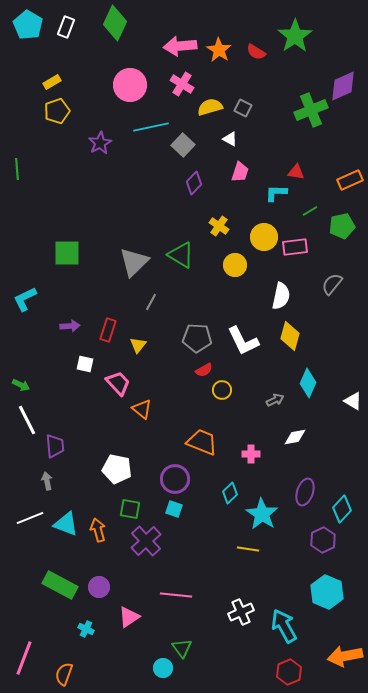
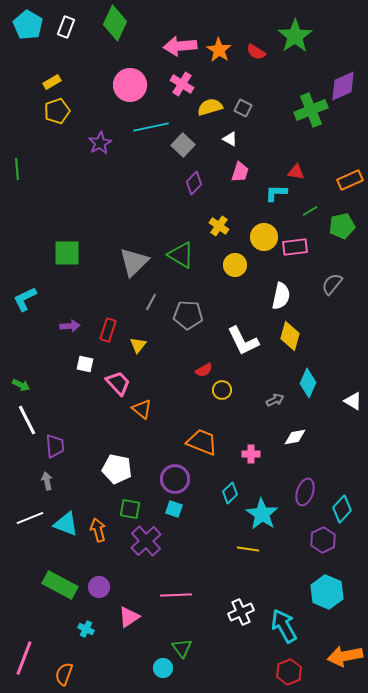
gray pentagon at (197, 338): moved 9 px left, 23 px up
pink line at (176, 595): rotated 8 degrees counterclockwise
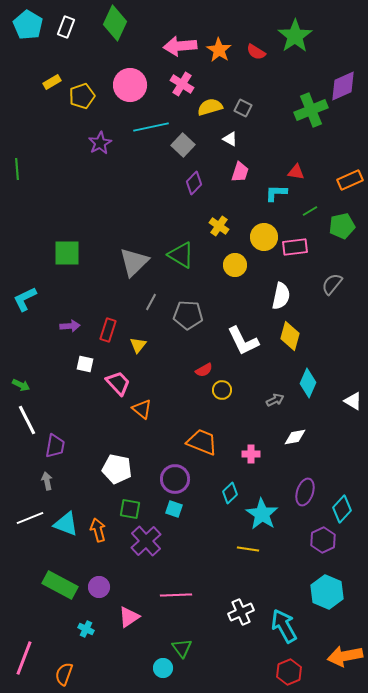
yellow pentagon at (57, 111): moved 25 px right, 15 px up
purple trapezoid at (55, 446): rotated 15 degrees clockwise
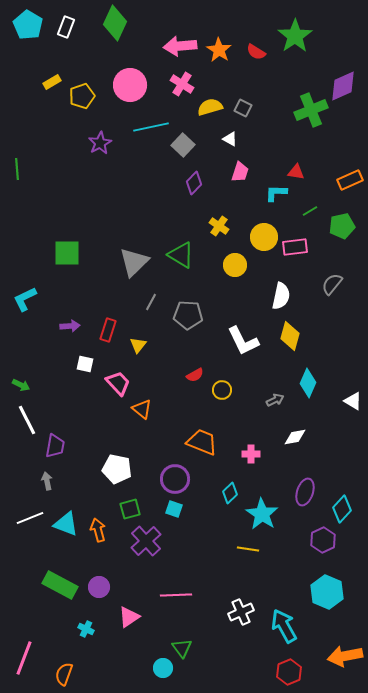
red semicircle at (204, 370): moved 9 px left, 5 px down
green square at (130, 509): rotated 25 degrees counterclockwise
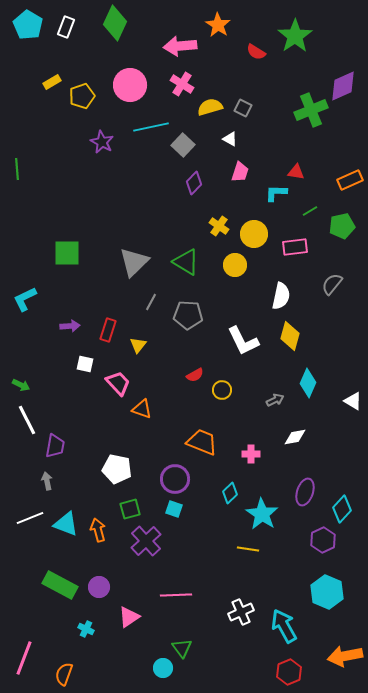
orange star at (219, 50): moved 1 px left, 25 px up
purple star at (100, 143): moved 2 px right, 1 px up; rotated 15 degrees counterclockwise
yellow circle at (264, 237): moved 10 px left, 3 px up
green triangle at (181, 255): moved 5 px right, 7 px down
orange triangle at (142, 409): rotated 20 degrees counterclockwise
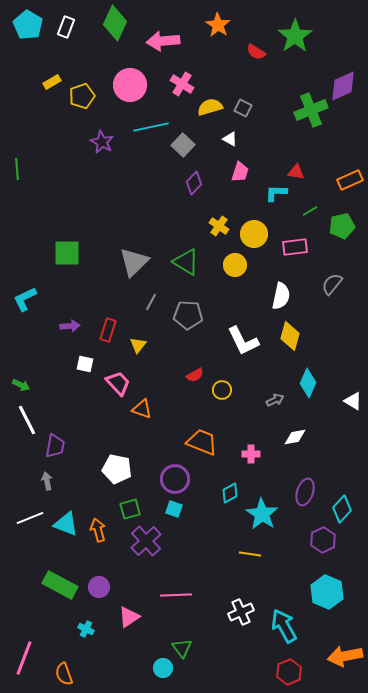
pink arrow at (180, 46): moved 17 px left, 5 px up
cyan diamond at (230, 493): rotated 15 degrees clockwise
yellow line at (248, 549): moved 2 px right, 5 px down
orange semicircle at (64, 674): rotated 40 degrees counterclockwise
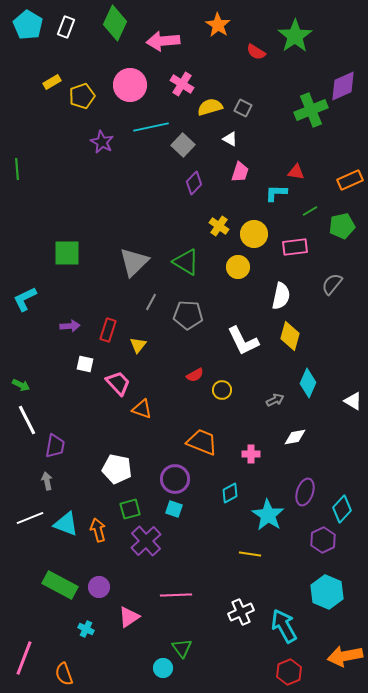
yellow circle at (235, 265): moved 3 px right, 2 px down
cyan star at (262, 514): moved 6 px right, 1 px down
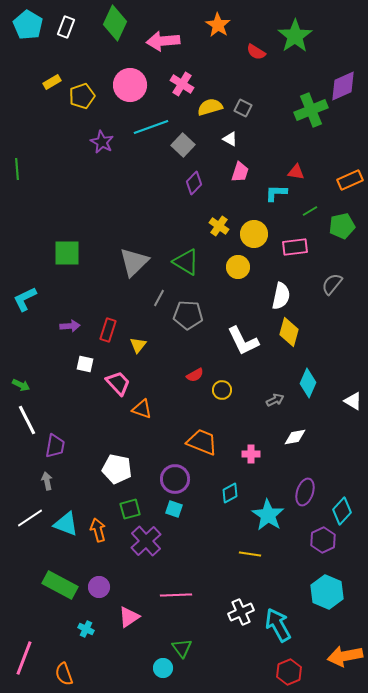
cyan line at (151, 127): rotated 8 degrees counterclockwise
gray line at (151, 302): moved 8 px right, 4 px up
yellow diamond at (290, 336): moved 1 px left, 4 px up
cyan diamond at (342, 509): moved 2 px down
white line at (30, 518): rotated 12 degrees counterclockwise
cyan arrow at (284, 626): moved 6 px left, 1 px up
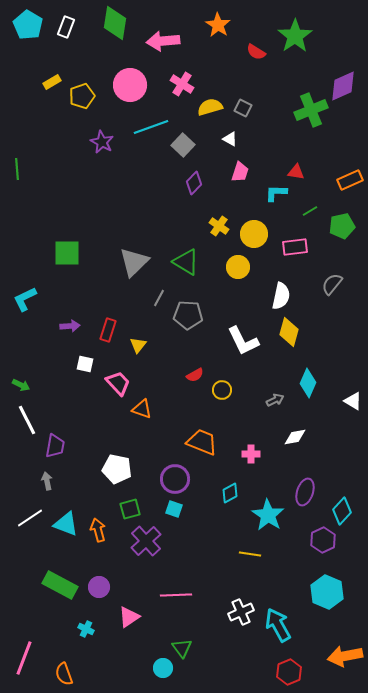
green diamond at (115, 23): rotated 16 degrees counterclockwise
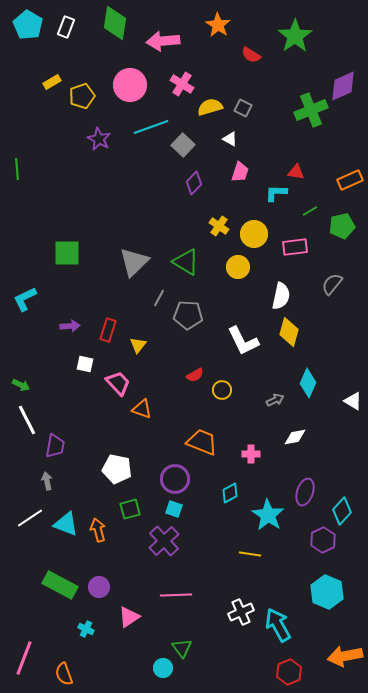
red semicircle at (256, 52): moved 5 px left, 3 px down
purple star at (102, 142): moved 3 px left, 3 px up
purple cross at (146, 541): moved 18 px right
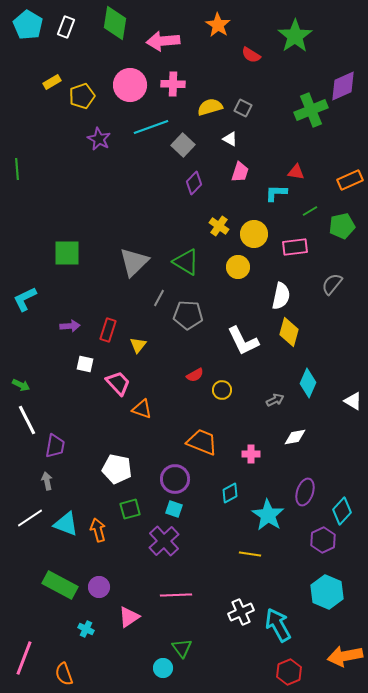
pink cross at (182, 84): moved 9 px left; rotated 30 degrees counterclockwise
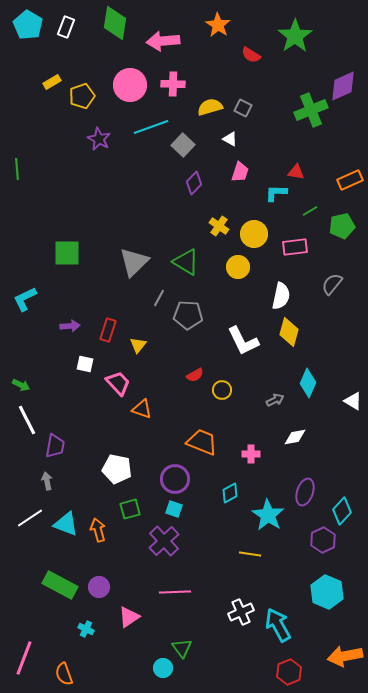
pink line at (176, 595): moved 1 px left, 3 px up
